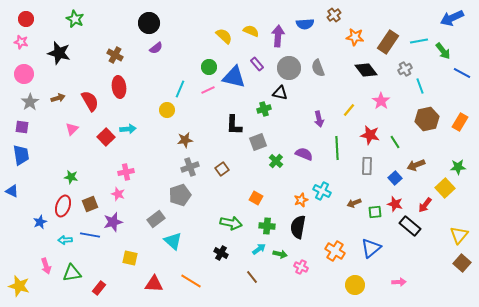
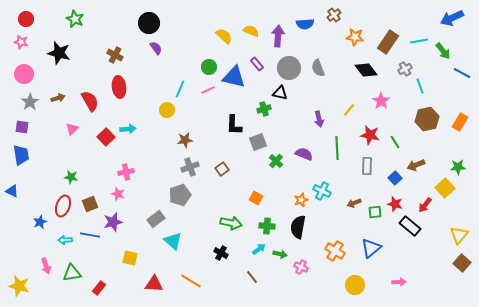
purple semicircle at (156, 48): rotated 88 degrees counterclockwise
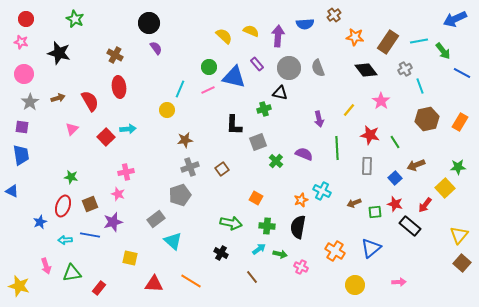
blue arrow at (452, 18): moved 3 px right, 1 px down
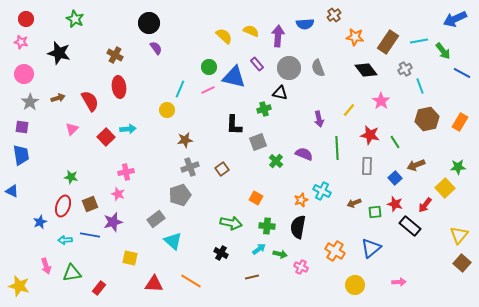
brown line at (252, 277): rotated 64 degrees counterclockwise
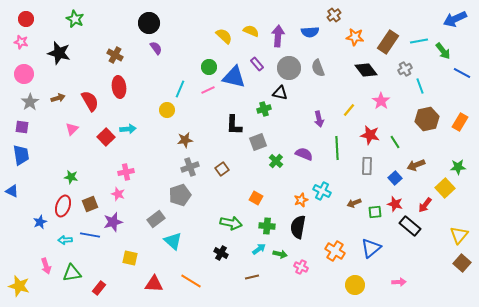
blue semicircle at (305, 24): moved 5 px right, 8 px down
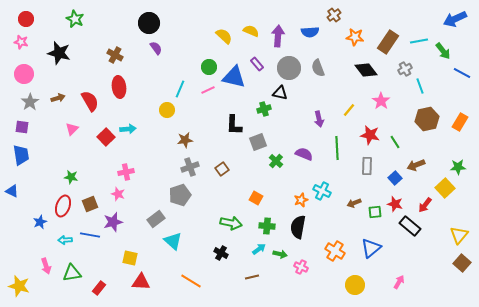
pink arrow at (399, 282): rotated 56 degrees counterclockwise
red triangle at (154, 284): moved 13 px left, 2 px up
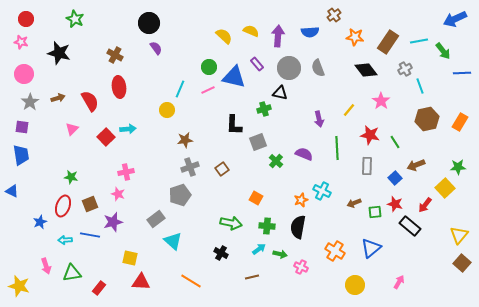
blue line at (462, 73): rotated 30 degrees counterclockwise
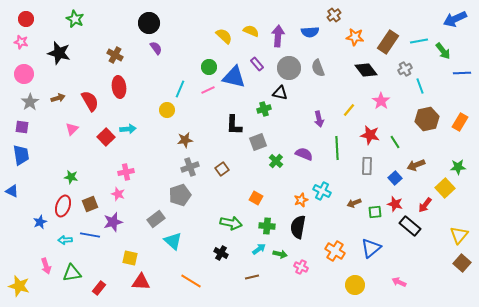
pink arrow at (399, 282): rotated 96 degrees counterclockwise
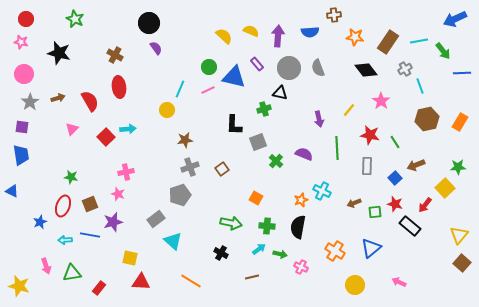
brown cross at (334, 15): rotated 32 degrees clockwise
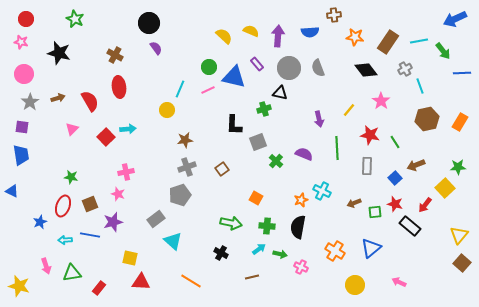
gray cross at (190, 167): moved 3 px left
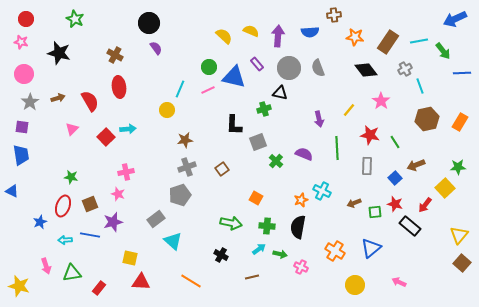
black cross at (221, 253): moved 2 px down
